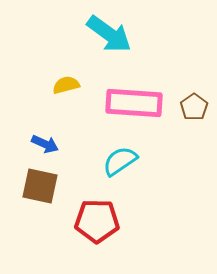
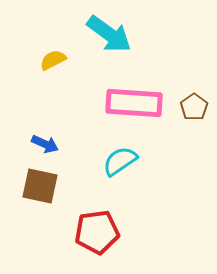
yellow semicircle: moved 13 px left, 25 px up; rotated 12 degrees counterclockwise
red pentagon: moved 11 px down; rotated 9 degrees counterclockwise
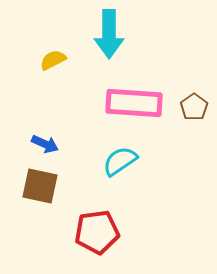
cyan arrow: rotated 54 degrees clockwise
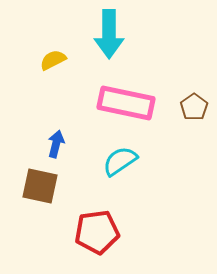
pink rectangle: moved 8 px left; rotated 8 degrees clockwise
blue arrow: moved 11 px right; rotated 100 degrees counterclockwise
